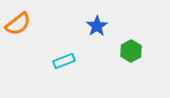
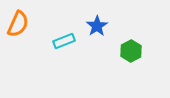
orange semicircle: rotated 28 degrees counterclockwise
cyan rectangle: moved 20 px up
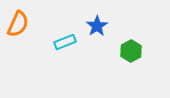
cyan rectangle: moved 1 px right, 1 px down
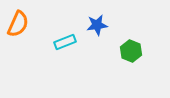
blue star: moved 1 px up; rotated 25 degrees clockwise
green hexagon: rotated 10 degrees counterclockwise
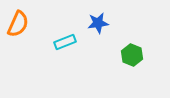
blue star: moved 1 px right, 2 px up
green hexagon: moved 1 px right, 4 px down
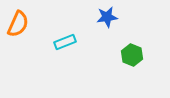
blue star: moved 9 px right, 6 px up
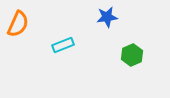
cyan rectangle: moved 2 px left, 3 px down
green hexagon: rotated 15 degrees clockwise
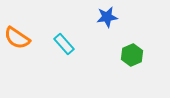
orange semicircle: moved 1 px left, 14 px down; rotated 100 degrees clockwise
cyan rectangle: moved 1 px right, 1 px up; rotated 70 degrees clockwise
